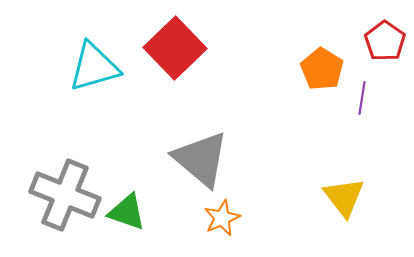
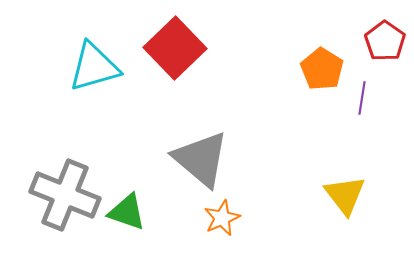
yellow triangle: moved 1 px right, 2 px up
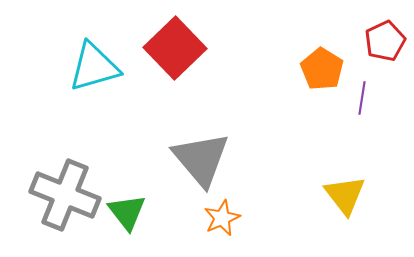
red pentagon: rotated 12 degrees clockwise
gray triangle: rotated 10 degrees clockwise
green triangle: rotated 33 degrees clockwise
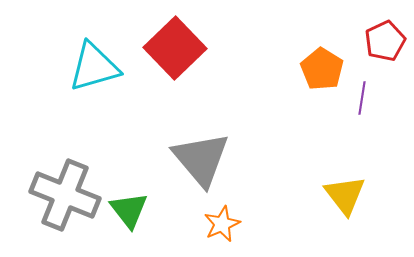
green triangle: moved 2 px right, 2 px up
orange star: moved 6 px down
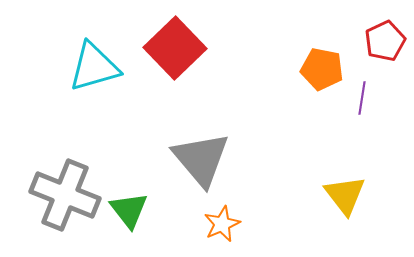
orange pentagon: rotated 21 degrees counterclockwise
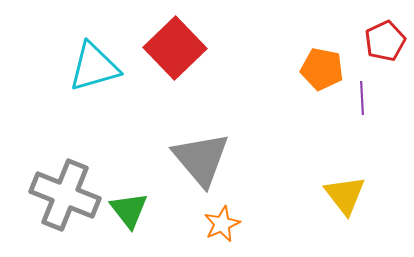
purple line: rotated 12 degrees counterclockwise
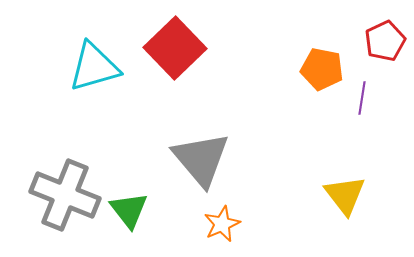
purple line: rotated 12 degrees clockwise
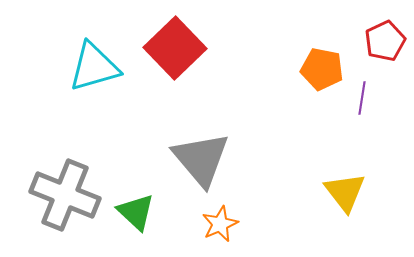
yellow triangle: moved 3 px up
green triangle: moved 7 px right, 2 px down; rotated 9 degrees counterclockwise
orange star: moved 2 px left
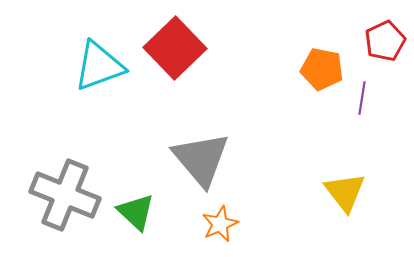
cyan triangle: moved 5 px right, 1 px up; rotated 4 degrees counterclockwise
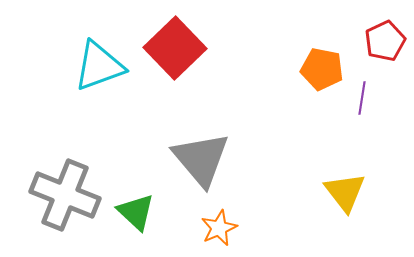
orange star: moved 1 px left, 4 px down
